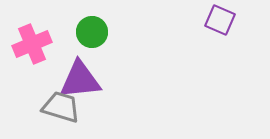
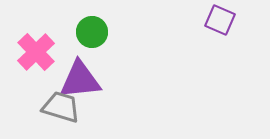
pink cross: moved 4 px right, 8 px down; rotated 21 degrees counterclockwise
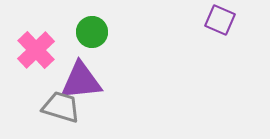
pink cross: moved 2 px up
purple triangle: moved 1 px right, 1 px down
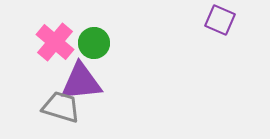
green circle: moved 2 px right, 11 px down
pink cross: moved 19 px right, 8 px up; rotated 6 degrees counterclockwise
purple triangle: moved 1 px down
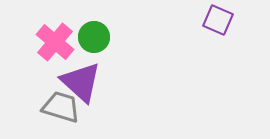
purple square: moved 2 px left
green circle: moved 6 px up
purple triangle: rotated 48 degrees clockwise
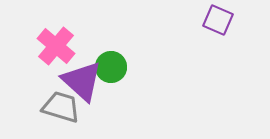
green circle: moved 17 px right, 30 px down
pink cross: moved 1 px right, 4 px down
purple triangle: moved 1 px right, 1 px up
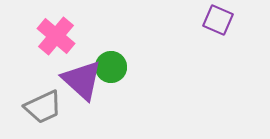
pink cross: moved 10 px up
purple triangle: moved 1 px up
gray trapezoid: moved 18 px left; rotated 138 degrees clockwise
